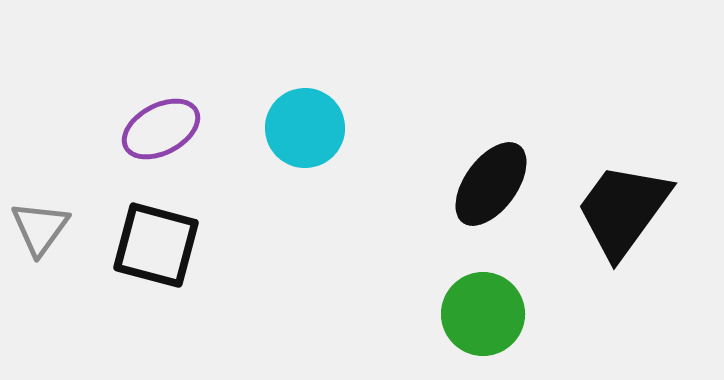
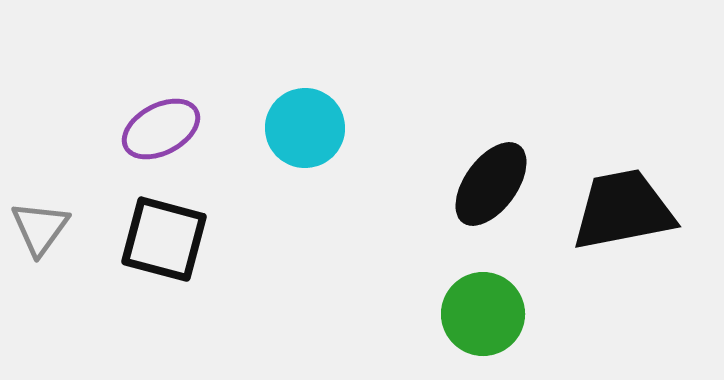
black trapezoid: rotated 43 degrees clockwise
black square: moved 8 px right, 6 px up
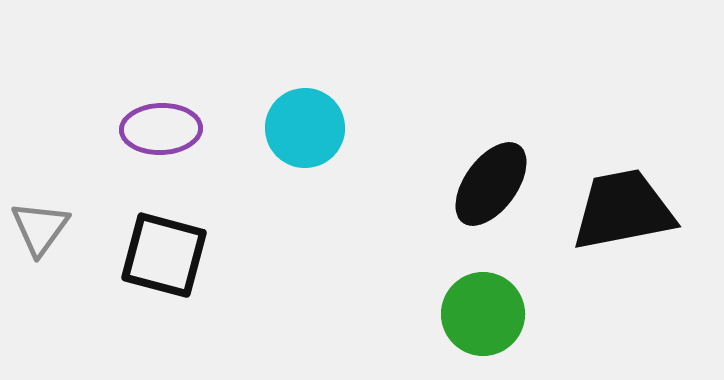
purple ellipse: rotated 26 degrees clockwise
black square: moved 16 px down
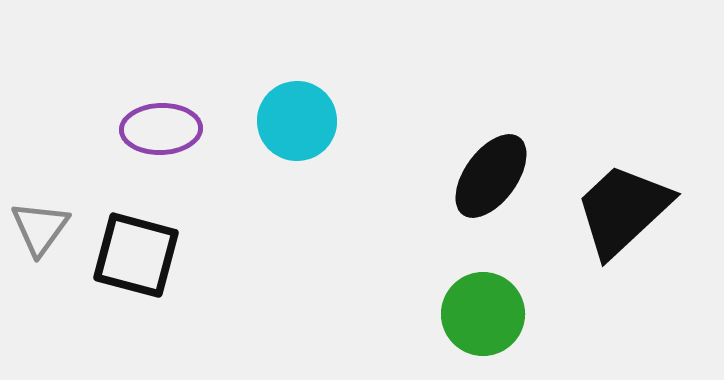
cyan circle: moved 8 px left, 7 px up
black ellipse: moved 8 px up
black trapezoid: rotated 32 degrees counterclockwise
black square: moved 28 px left
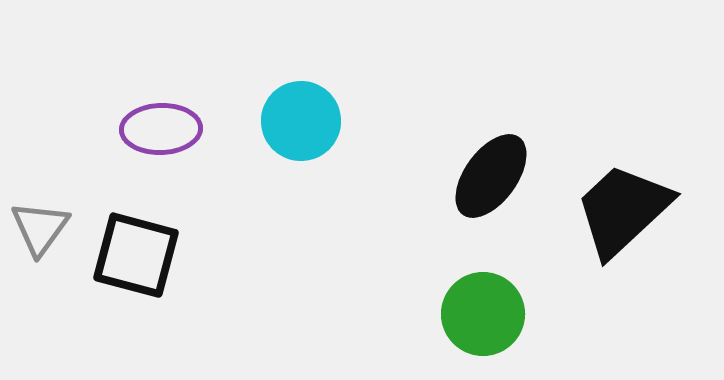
cyan circle: moved 4 px right
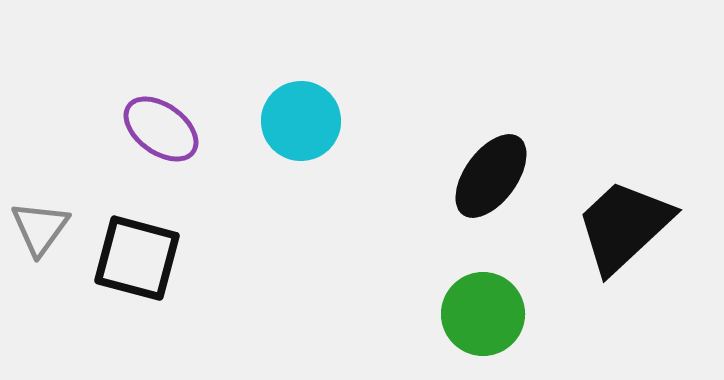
purple ellipse: rotated 38 degrees clockwise
black trapezoid: moved 1 px right, 16 px down
black square: moved 1 px right, 3 px down
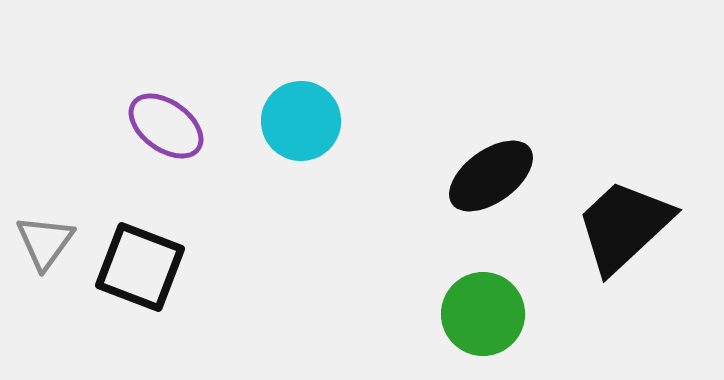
purple ellipse: moved 5 px right, 3 px up
black ellipse: rotated 18 degrees clockwise
gray triangle: moved 5 px right, 14 px down
black square: moved 3 px right, 9 px down; rotated 6 degrees clockwise
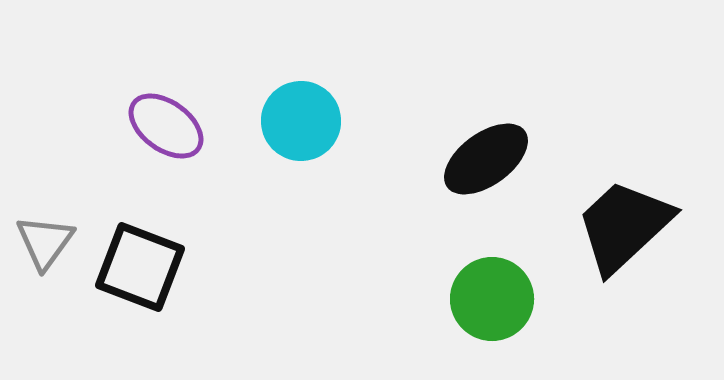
black ellipse: moved 5 px left, 17 px up
green circle: moved 9 px right, 15 px up
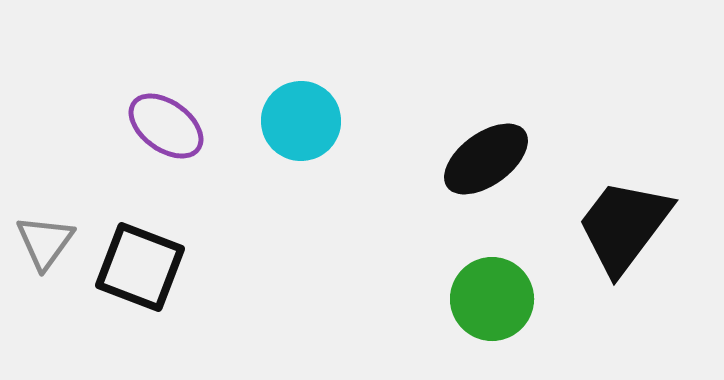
black trapezoid: rotated 10 degrees counterclockwise
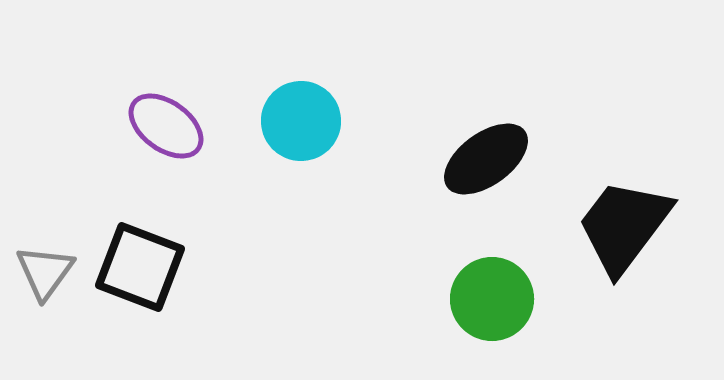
gray triangle: moved 30 px down
